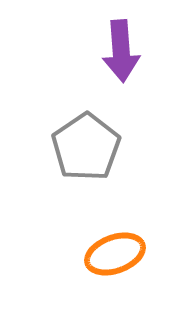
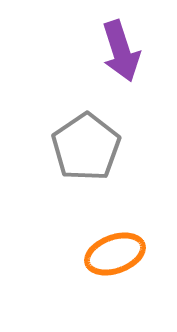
purple arrow: rotated 14 degrees counterclockwise
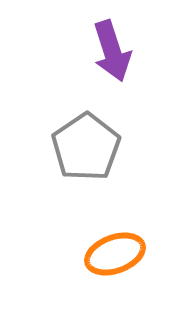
purple arrow: moved 9 px left
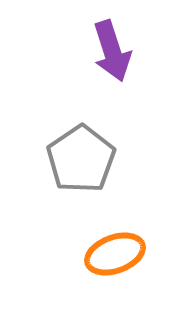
gray pentagon: moved 5 px left, 12 px down
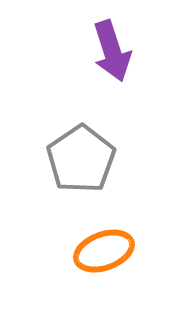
orange ellipse: moved 11 px left, 3 px up
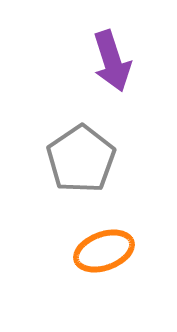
purple arrow: moved 10 px down
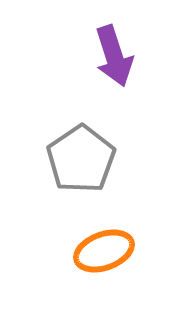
purple arrow: moved 2 px right, 5 px up
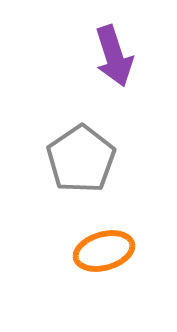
orange ellipse: rotated 4 degrees clockwise
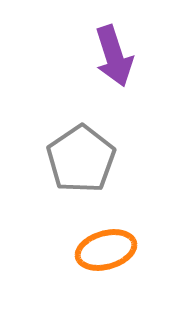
orange ellipse: moved 2 px right, 1 px up
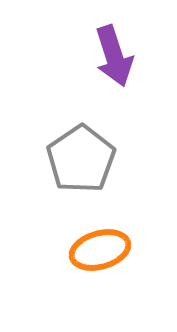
orange ellipse: moved 6 px left
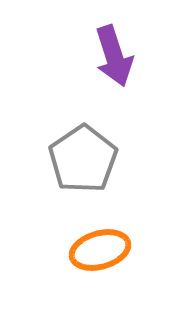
gray pentagon: moved 2 px right
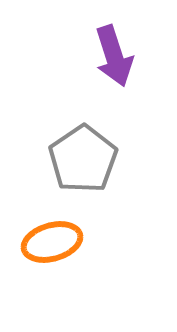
orange ellipse: moved 48 px left, 8 px up
